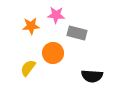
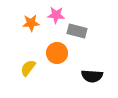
orange star: moved 3 px up
gray rectangle: moved 2 px up
orange circle: moved 4 px right
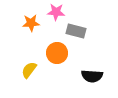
pink star: moved 3 px up
gray rectangle: moved 1 px left
yellow semicircle: moved 1 px right, 2 px down
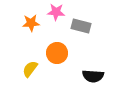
gray rectangle: moved 5 px right, 5 px up
yellow semicircle: moved 1 px right, 1 px up
black semicircle: moved 1 px right
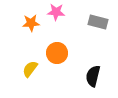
gray rectangle: moved 17 px right, 4 px up
black semicircle: rotated 100 degrees clockwise
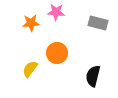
gray rectangle: moved 1 px down
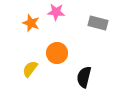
orange star: rotated 24 degrees clockwise
black semicircle: moved 9 px left, 1 px down
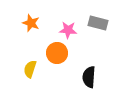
pink star: moved 12 px right, 18 px down
yellow semicircle: rotated 18 degrees counterclockwise
black semicircle: moved 5 px right; rotated 10 degrees counterclockwise
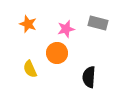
orange star: moved 3 px left, 1 px down
pink star: moved 2 px left, 1 px up; rotated 18 degrees counterclockwise
yellow semicircle: rotated 42 degrees counterclockwise
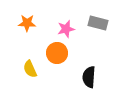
orange star: moved 1 px left, 1 px up; rotated 18 degrees counterclockwise
